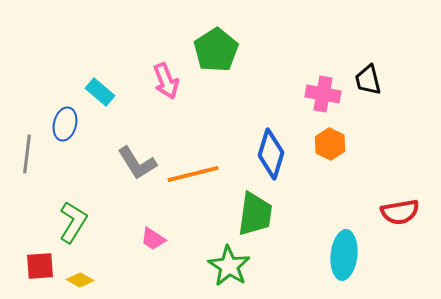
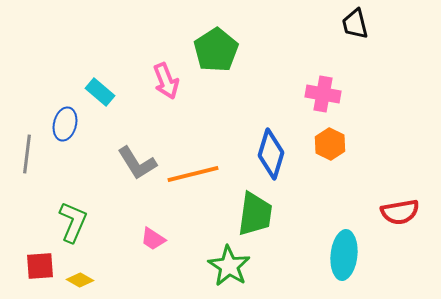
black trapezoid: moved 13 px left, 56 px up
green L-shape: rotated 9 degrees counterclockwise
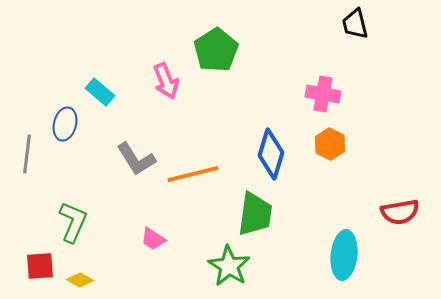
gray L-shape: moved 1 px left, 4 px up
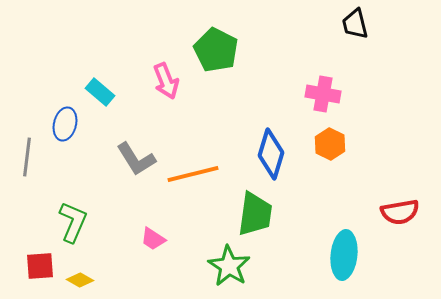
green pentagon: rotated 12 degrees counterclockwise
gray line: moved 3 px down
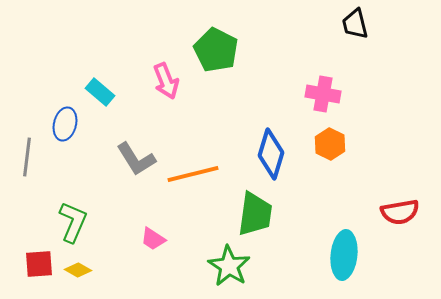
red square: moved 1 px left, 2 px up
yellow diamond: moved 2 px left, 10 px up
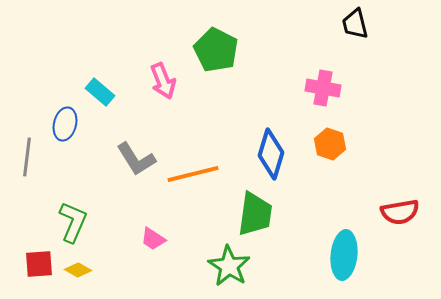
pink arrow: moved 3 px left
pink cross: moved 6 px up
orange hexagon: rotated 8 degrees counterclockwise
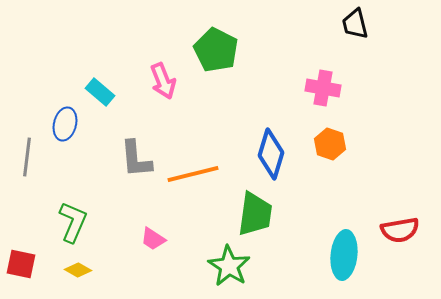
gray L-shape: rotated 27 degrees clockwise
red semicircle: moved 18 px down
red square: moved 18 px left; rotated 16 degrees clockwise
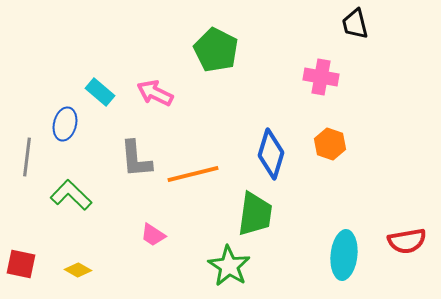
pink arrow: moved 8 px left, 12 px down; rotated 138 degrees clockwise
pink cross: moved 2 px left, 11 px up
green L-shape: moved 2 px left, 27 px up; rotated 69 degrees counterclockwise
red semicircle: moved 7 px right, 11 px down
pink trapezoid: moved 4 px up
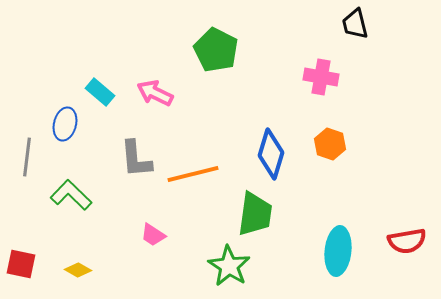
cyan ellipse: moved 6 px left, 4 px up
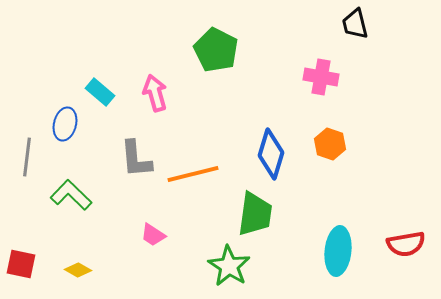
pink arrow: rotated 48 degrees clockwise
red semicircle: moved 1 px left, 3 px down
